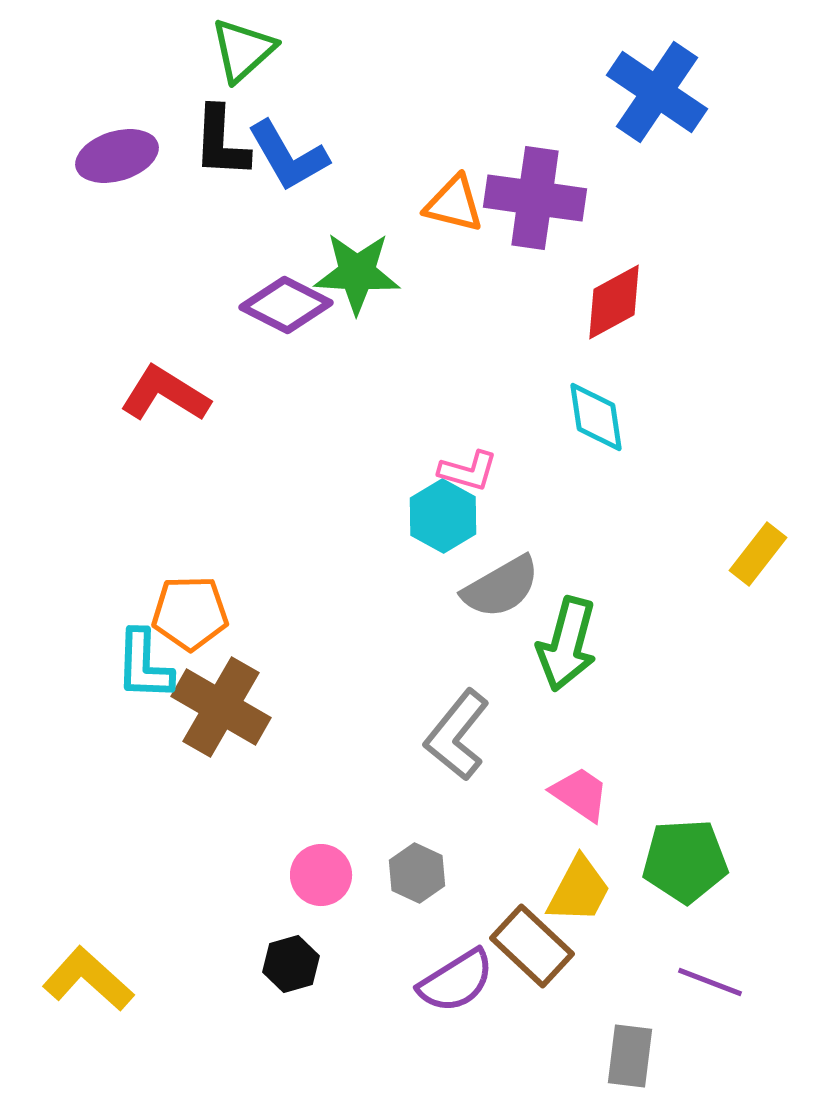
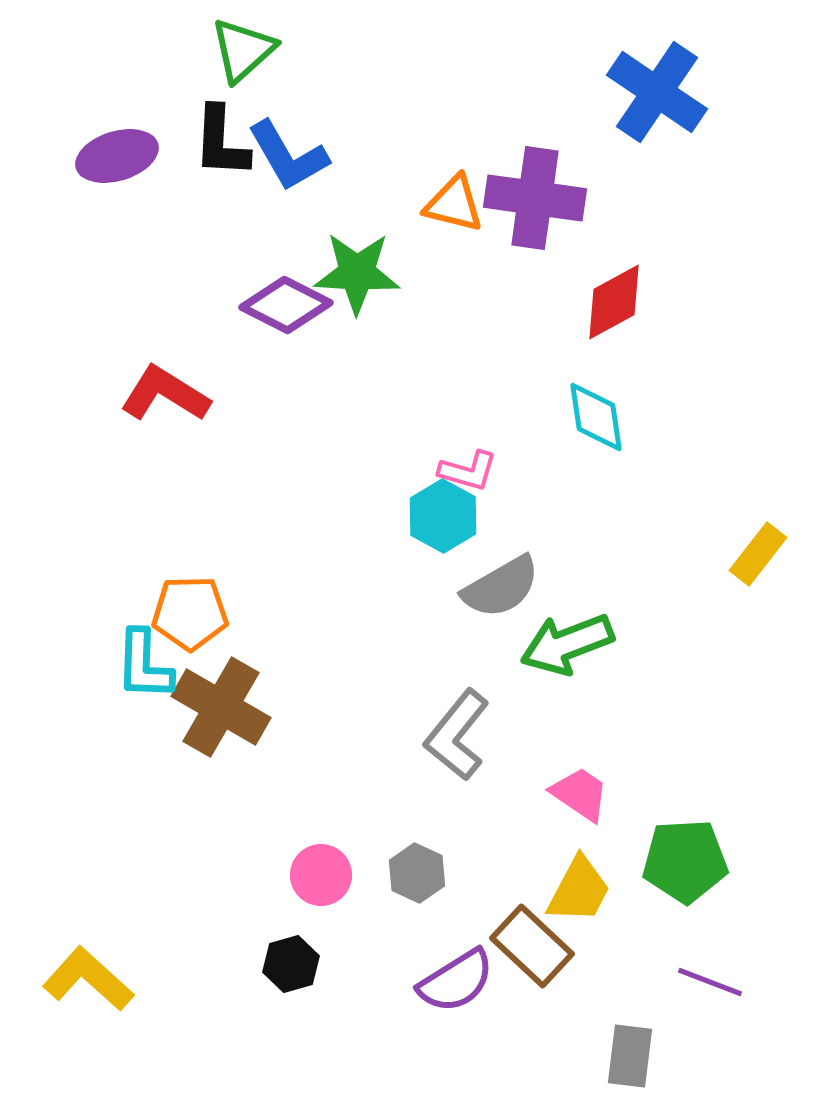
green arrow: rotated 54 degrees clockwise
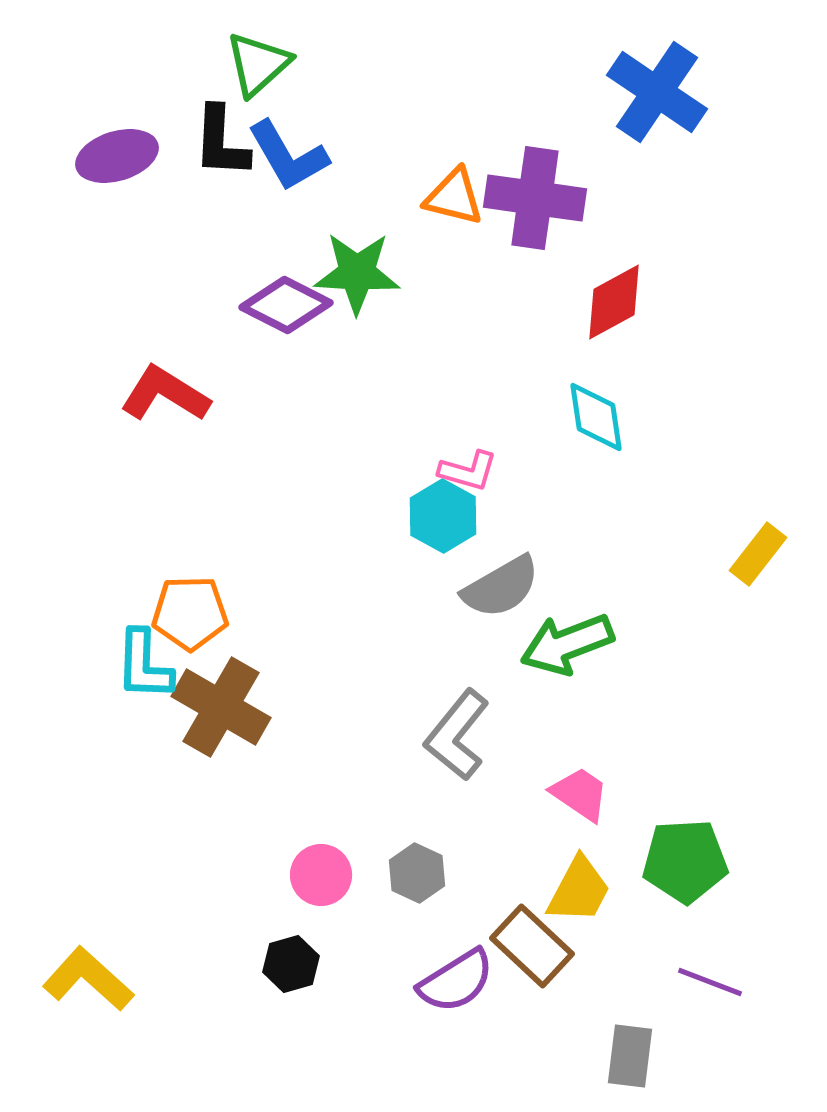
green triangle: moved 15 px right, 14 px down
orange triangle: moved 7 px up
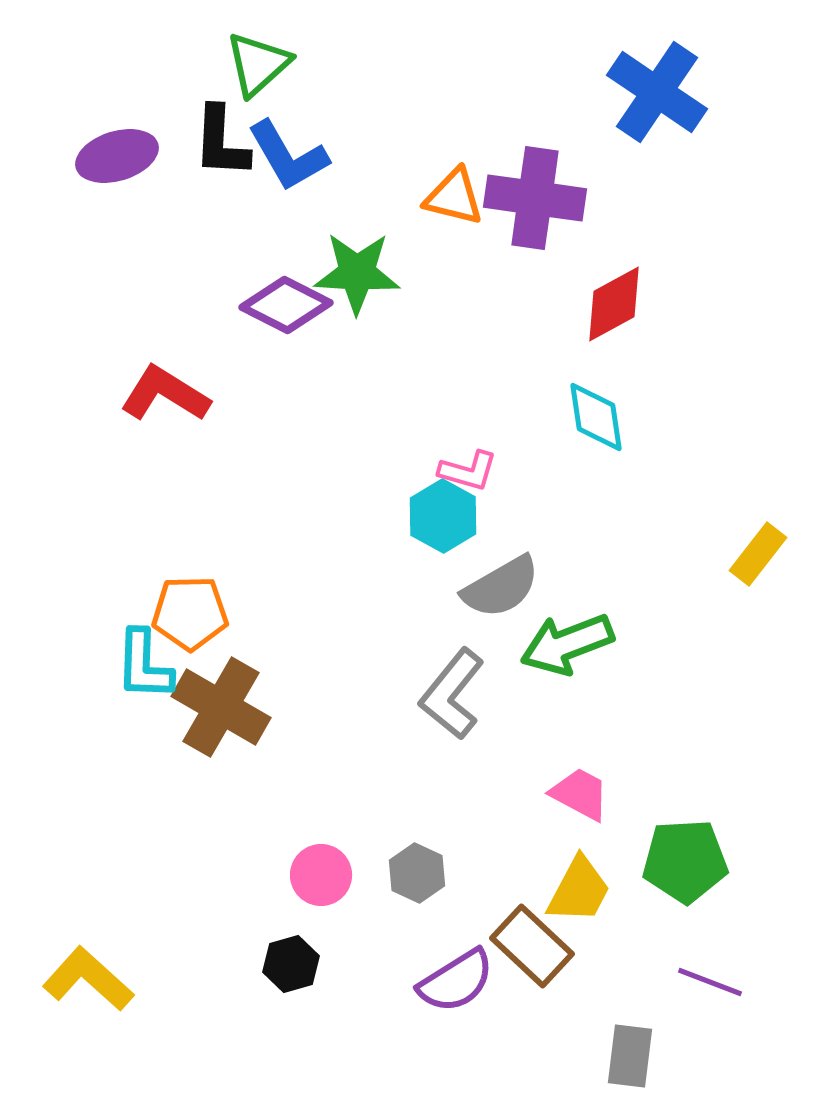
red diamond: moved 2 px down
gray L-shape: moved 5 px left, 41 px up
pink trapezoid: rotated 6 degrees counterclockwise
